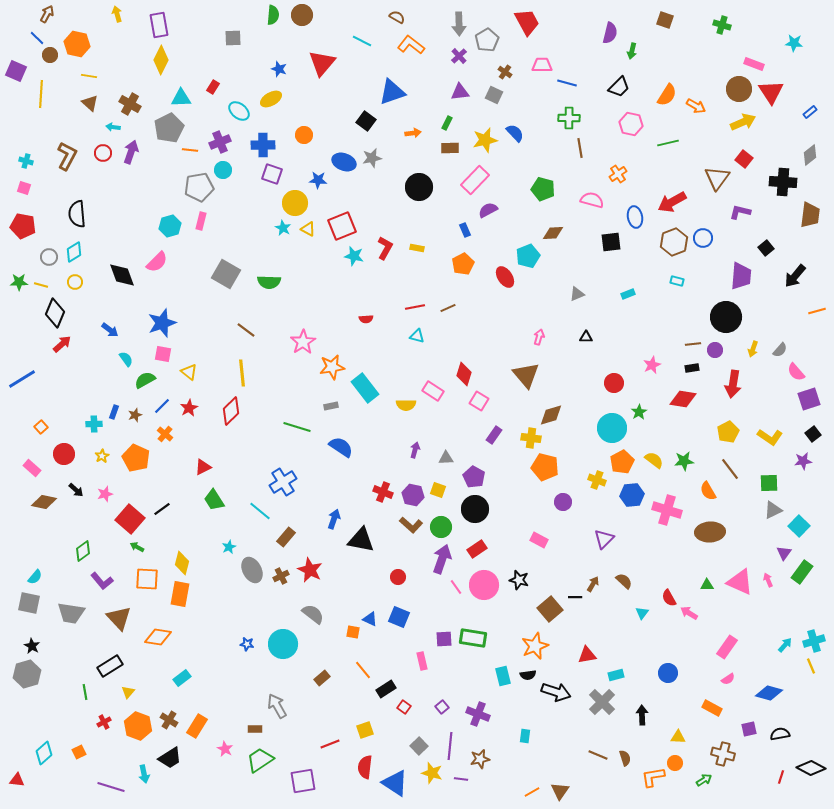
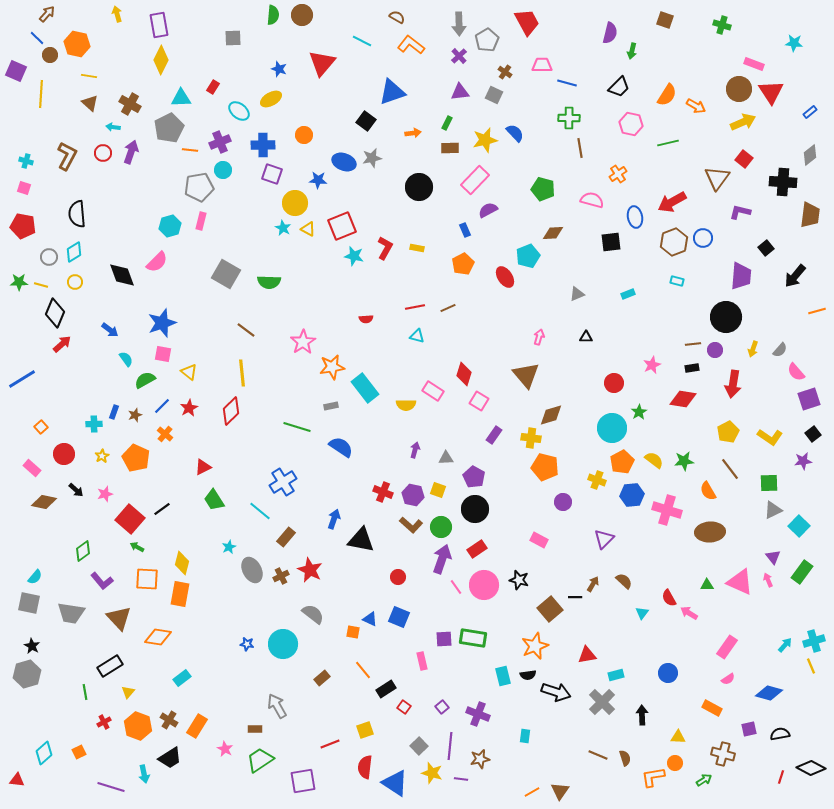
brown arrow at (47, 14): rotated 12 degrees clockwise
purple triangle at (784, 553): moved 11 px left, 4 px down; rotated 14 degrees counterclockwise
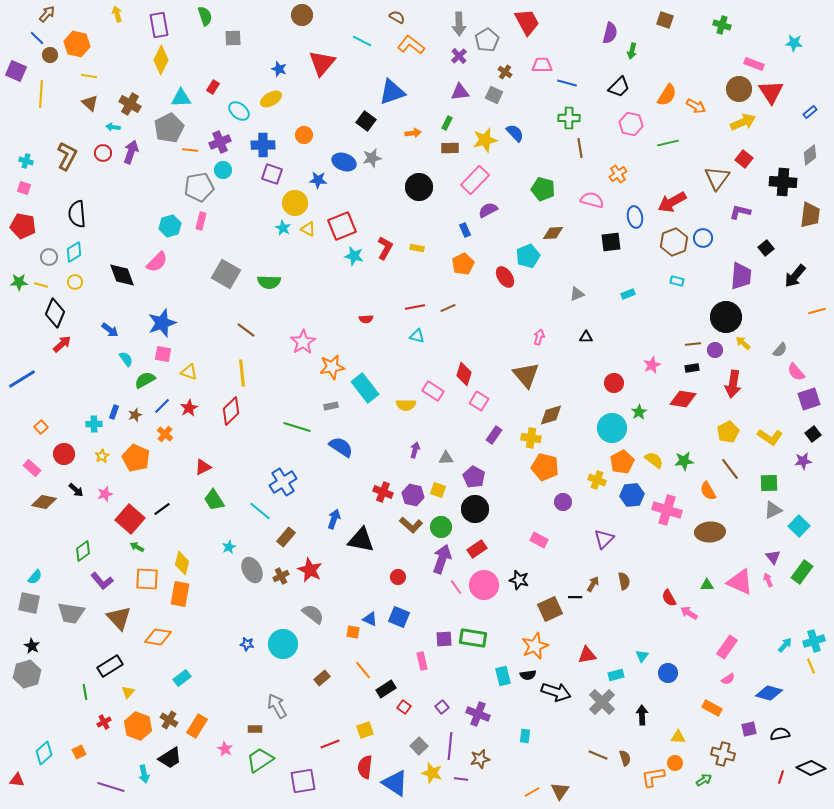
green semicircle at (273, 15): moved 68 px left, 1 px down; rotated 24 degrees counterclockwise
yellow arrow at (753, 349): moved 10 px left, 6 px up; rotated 112 degrees clockwise
yellow triangle at (189, 372): rotated 18 degrees counterclockwise
brown semicircle at (624, 581): rotated 36 degrees clockwise
brown square at (550, 609): rotated 15 degrees clockwise
cyan triangle at (642, 613): moved 43 px down
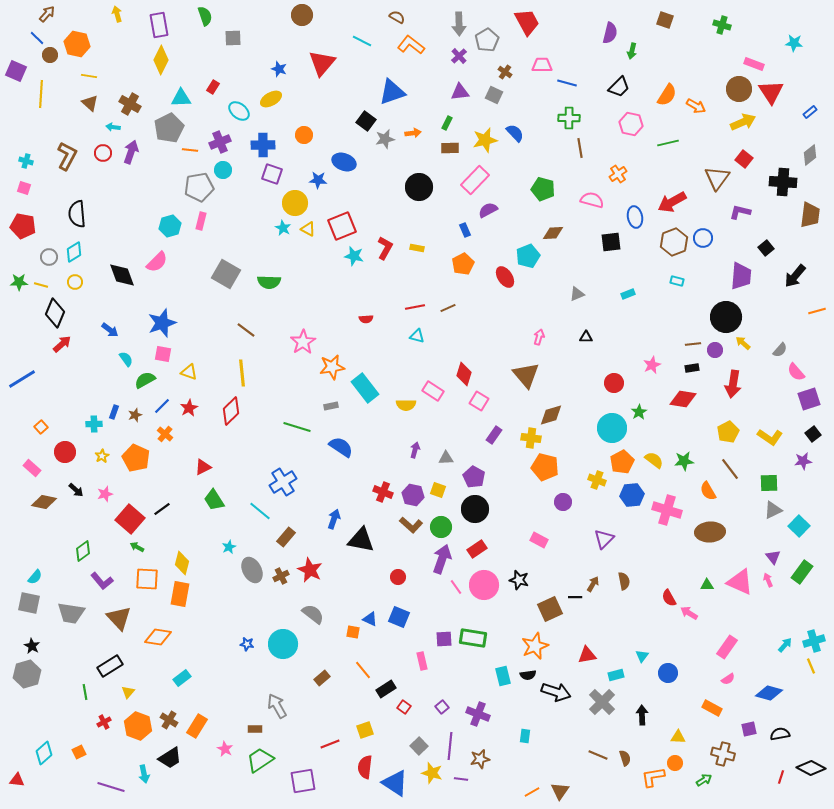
gray star at (372, 158): moved 13 px right, 19 px up
red circle at (64, 454): moved 1 px right, 2 px up
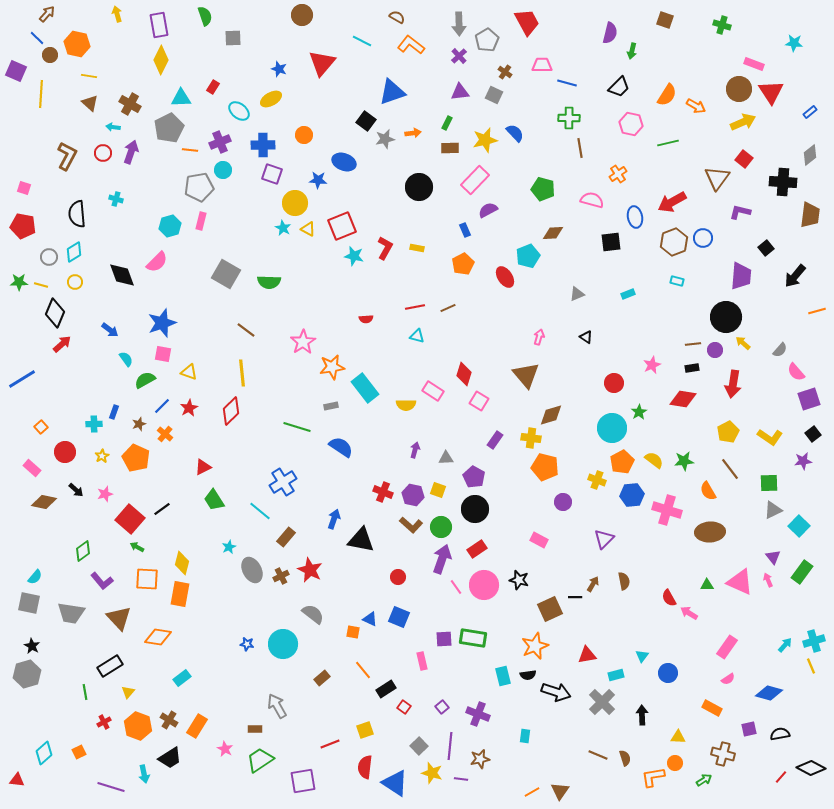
cyan cross at (26, 161): moved 90 px right, 38 px down
black triangle at (586, 337): rotated 32 degrees clockwise
brown star at (135, 415): moved 4 px right, 9 px down
purple rectangle at (494, 435): moved 1 px right, 5 px down
red line at (781, 777): rotated 24 degrees clockwise
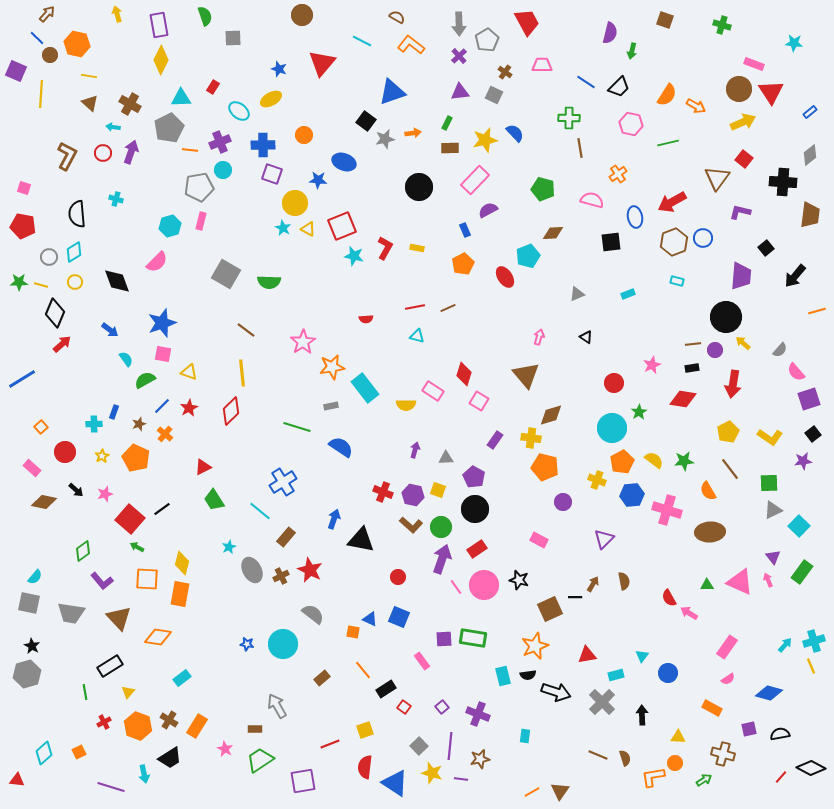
blue line at (567, 83): moved 19 px right, 1 px up; rotated 18 degrees clockwise
black diamond at (122, 275): moved 5 px left, 6 px down
pink rectangle at (422, 661): rotated 24 degrees counterclockwise
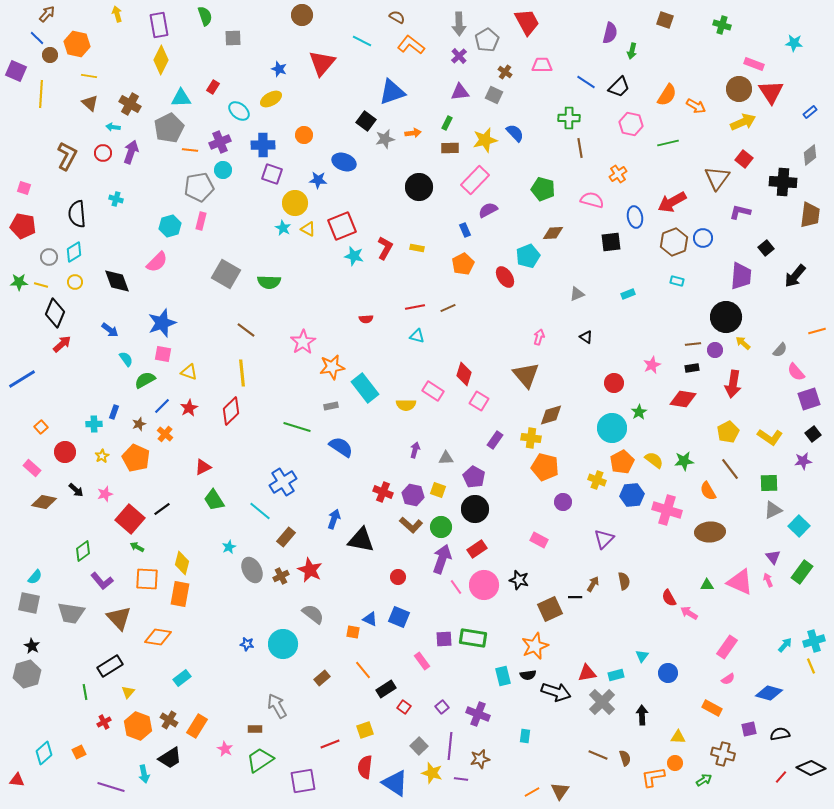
orange line at (817, 311): moved 20 px down
red triangle at (587, 655): moved 18 px down
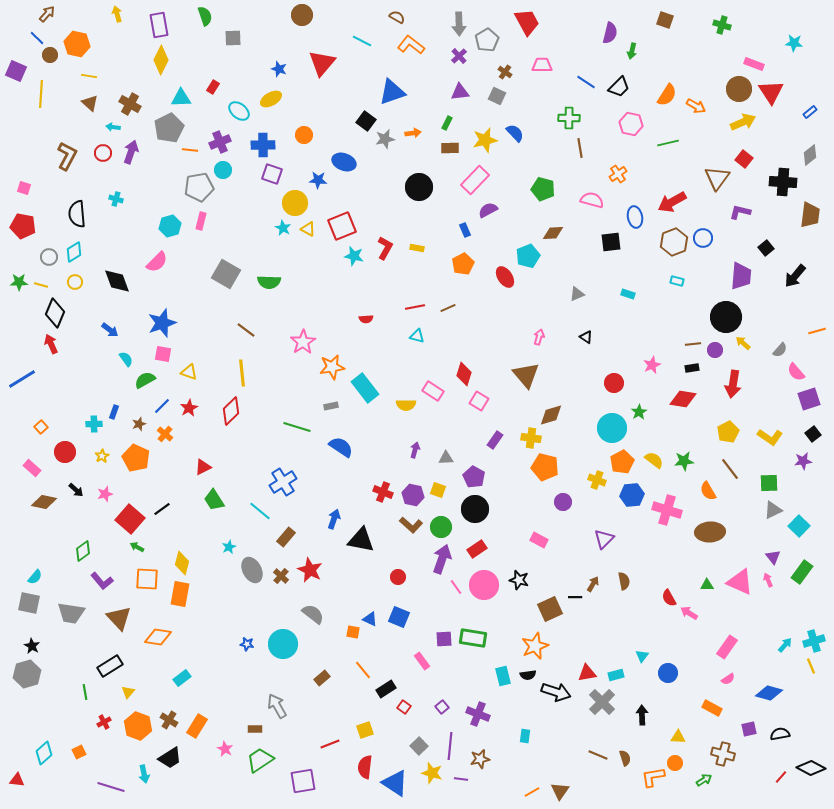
gray square at (494, 95): moved 3 px right, 1 px down
cyan rectangle at (628, 294): rotated 40 degrees clockwise
red arrow at (62, 344): moved 11 px left; rotated 72 degrees counterclockwise
brown cross at (281, 576): rotated 21 degrees counterclockwise
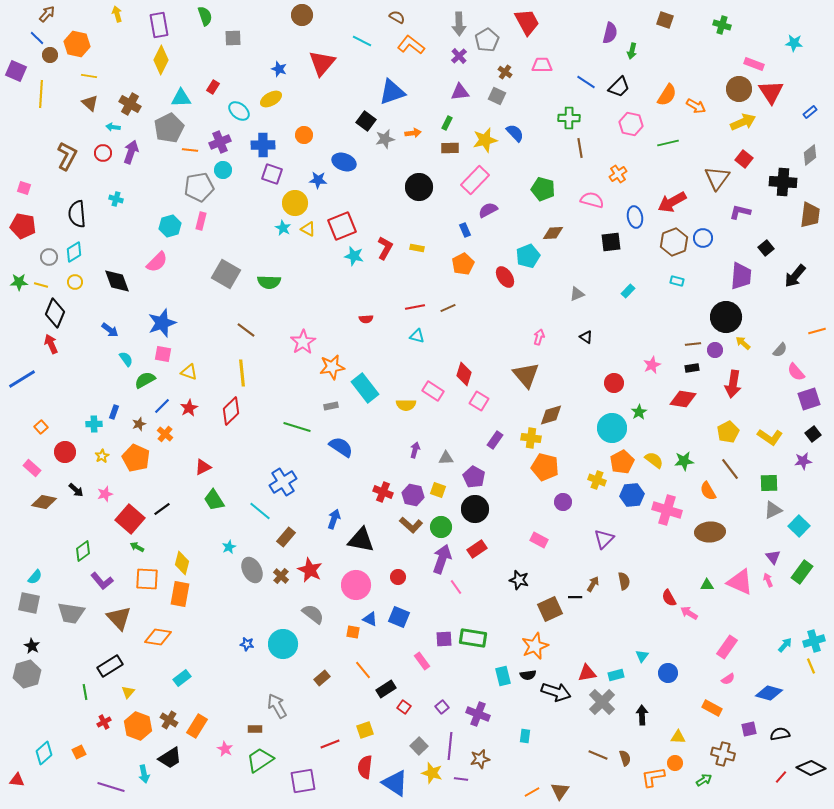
cyan rectangle at (628, 294): moved 3 px up; rotated 64 degrees counterclockwise
pink circle at (484, 585): moved 128 px left
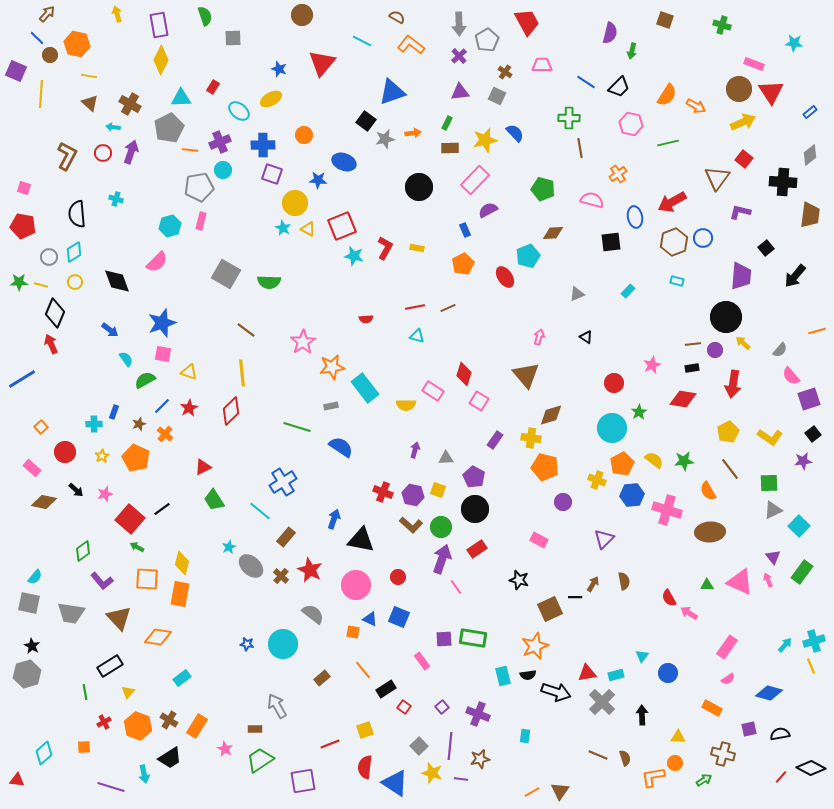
pink semicircle at (796, 372): moved 5 px left, 4 px down
orange pentagon at (622, 462): moved 2 px down
gray ellipse at (252, 570): moved 1 px left, 4 px up; rotated 20 degrees counterclockwise
orange square at (79, 752): moved 5 px right, 5 px up; rotated 24 degrees clockwise
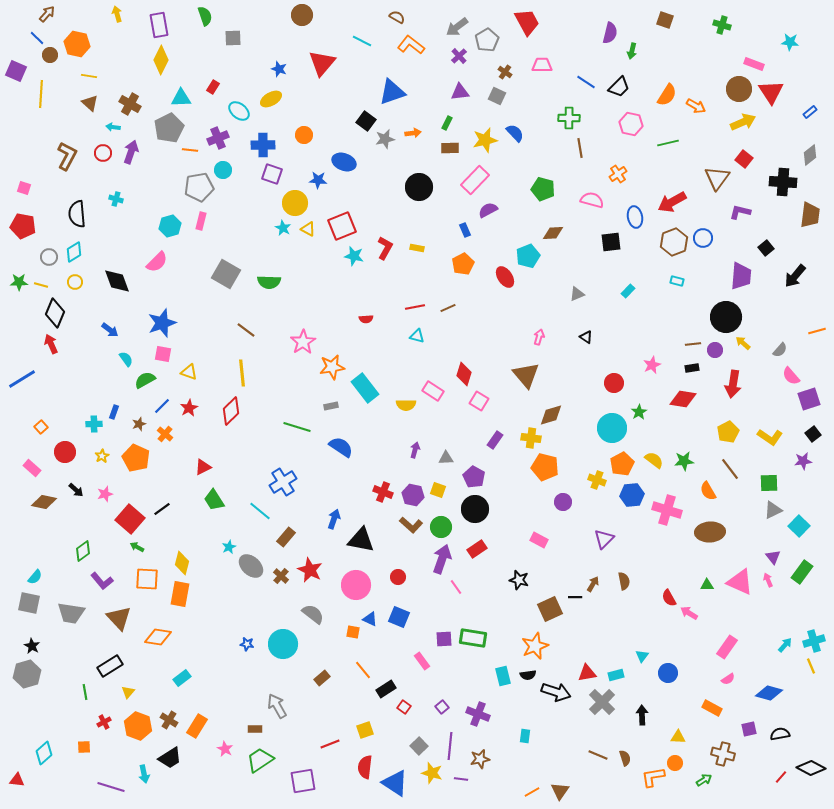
gray arrow at (459, 24): moved 2 px left, 3 px down; rotated 55 degrees clockwise
cyan star at (794, 43): moved 4 px left, 1 px up
purple cross at (220, 142): moved 2 px left, 4 px up
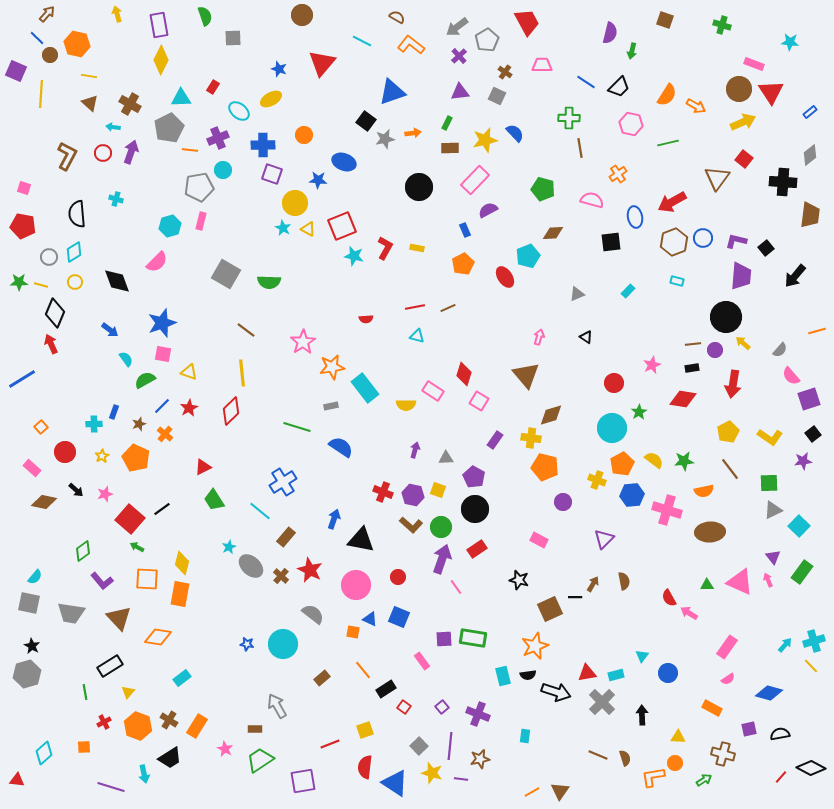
purple L-shape at (740, 212): moved 4 px left, 29 px down
orange semicircle at (708, 491): moved 4 px left; rotated 72 degrees counterclockwise
yellow line at (811, 666): rotated 21 degrees counterclockwise
